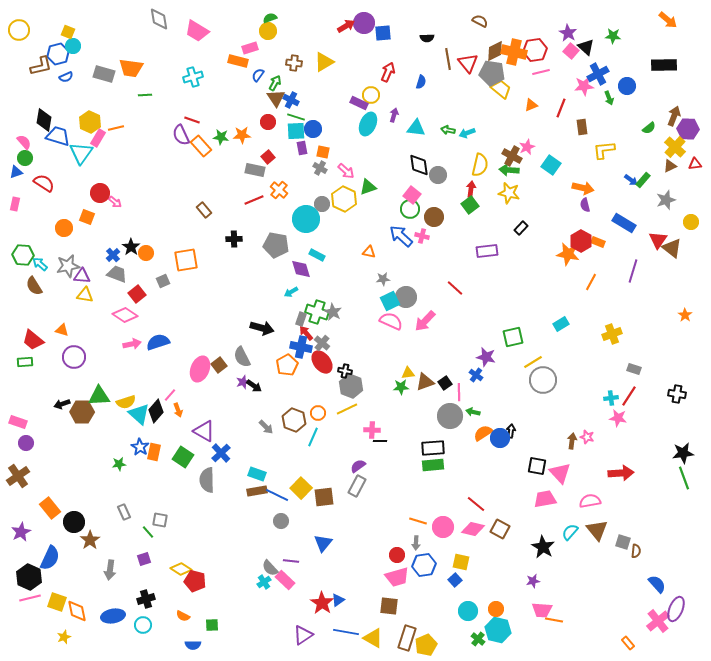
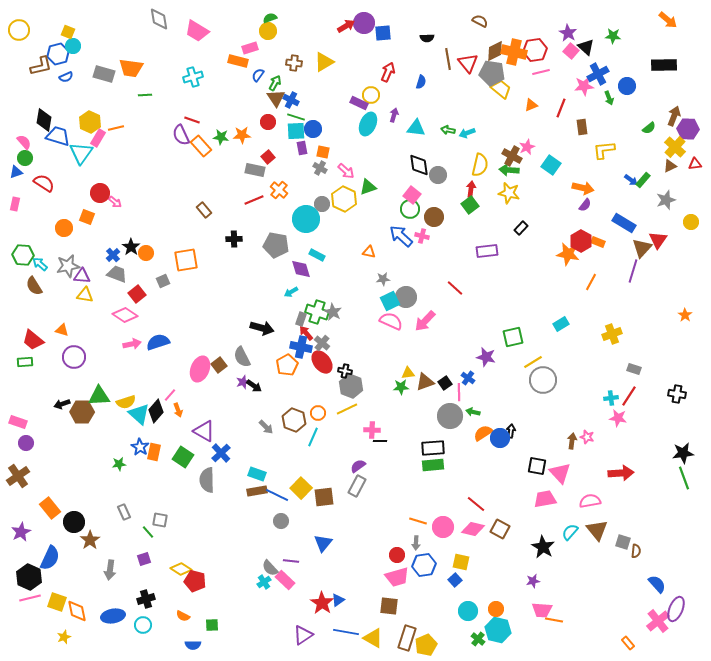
purple semicircle at (585, 205): rotated 128 degrees counterclockwise
brown triangle at (672, 248): moved 30 px left; rotated 35 degrees clockwise
blue cross at (476, 375): moved 8 px left, 3 px down
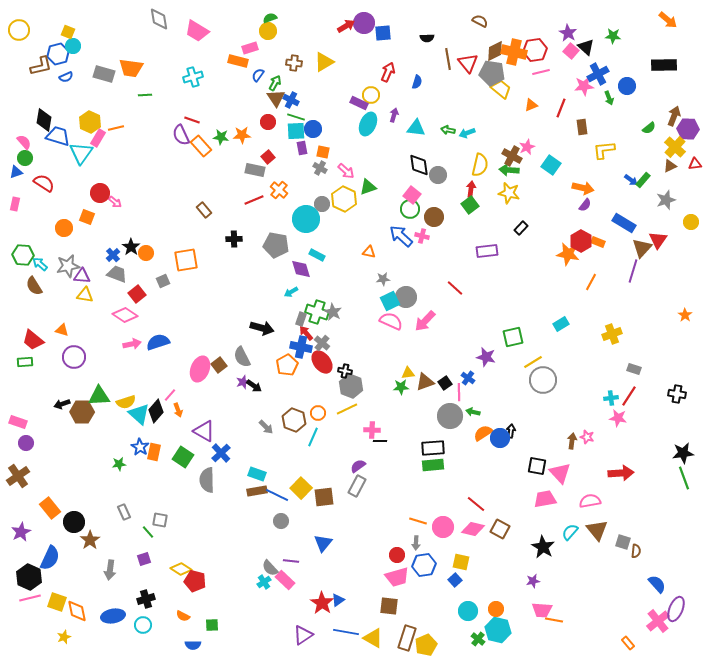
blue semicircle at (421, 82): moved 4 px left
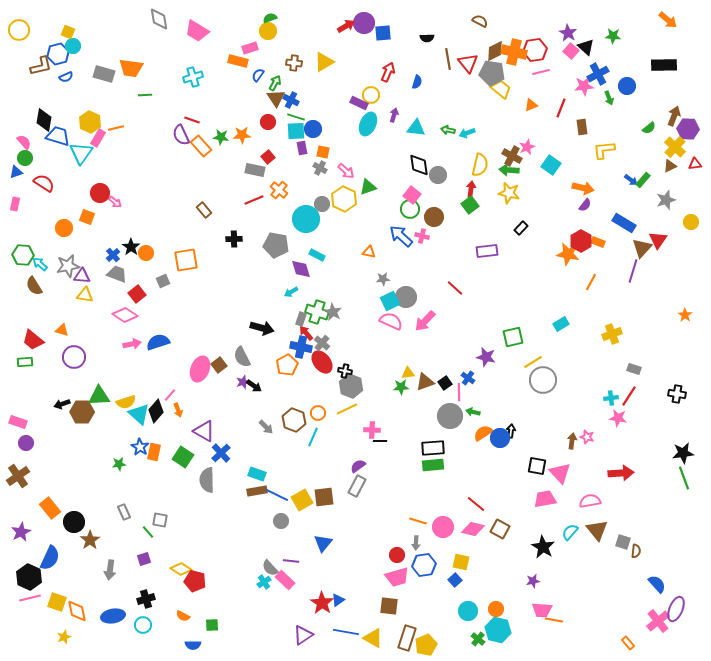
yellow square at (301, 488): moved 1 px right, 12 px down; rotated 15 degrees clockwise
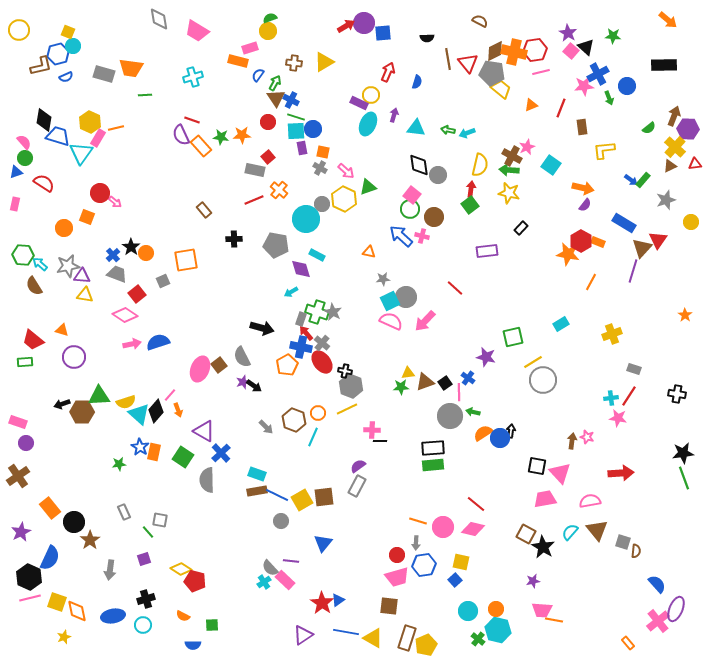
brown square at (500, 529): moved 26 px right, 5 px down
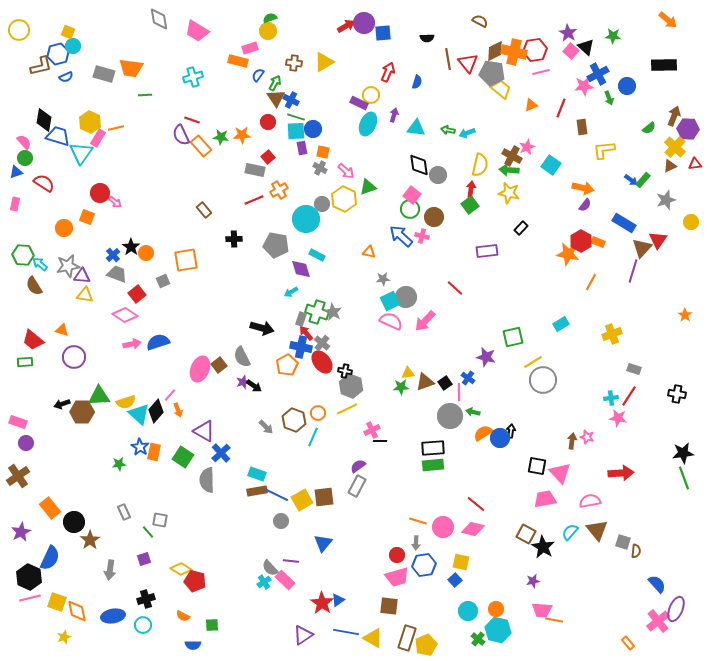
orange cross at (279, 190): rotated 18 degrees clockwise
pink cross at (372, 430): rotated 28 degrees counterclockwise
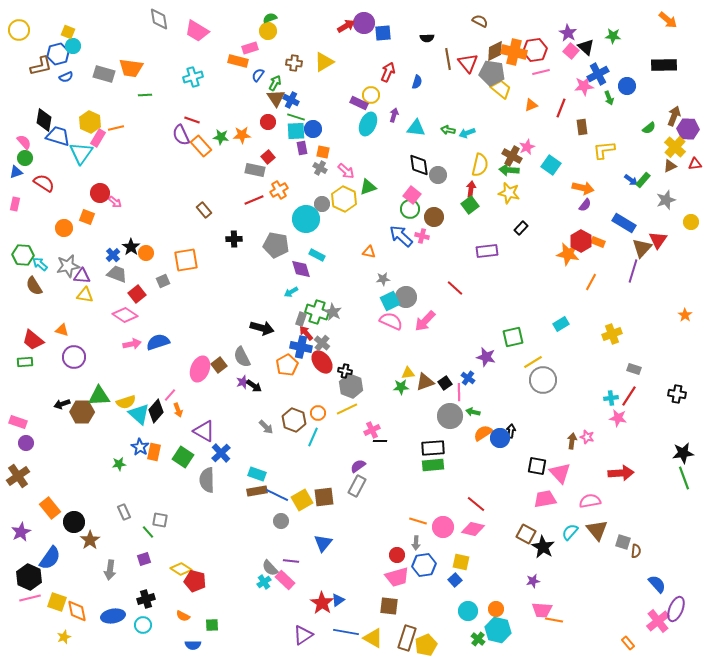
blue semicircle at (50, 558): rotated 10 degrees clockwise
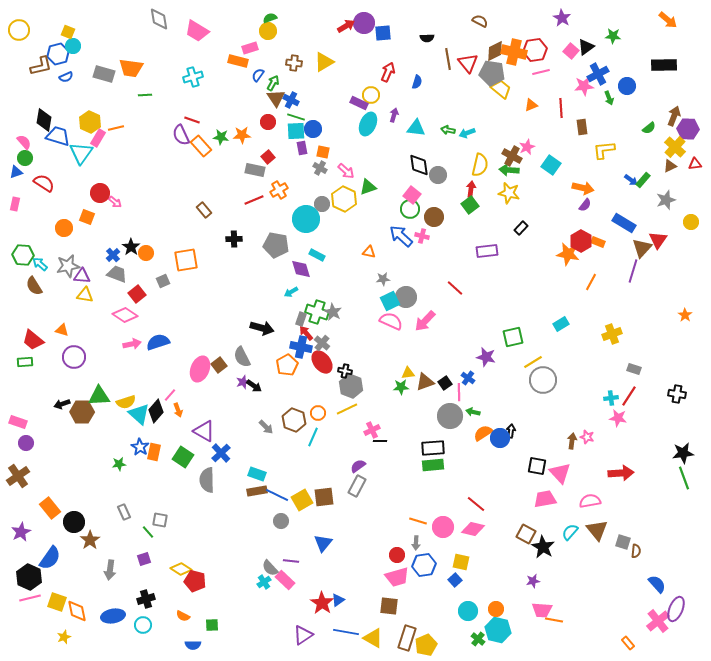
purple star at (568, 33): moved 6 px left, 15 px up
black triangle at (586, 47): rotated 42 degrees clockwise
green arrow at (275, 83): moved 2 px left
red line at (561, 108): rotated 24 degrees counterclockwise
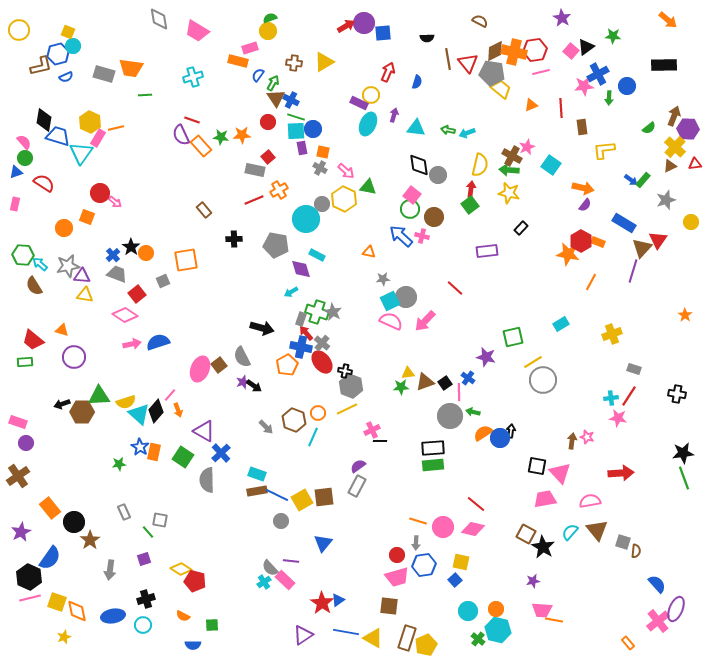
green arrow at (609, 98): rotated 24 degrees clockwise
green triangle at (368, 187): rotated 30 degrees clockwise
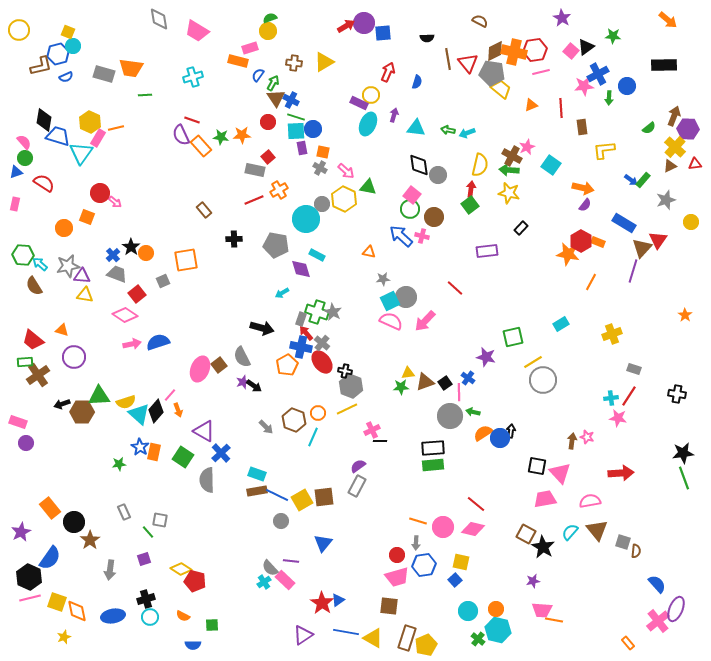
cyan arrow at (291, 292): moved 9 px left, 1 px down
brown cross at (18, 476): moved 20 px right, 101 px up
cyan circle at (143, 625): moved 7 px right, 8 px up
